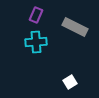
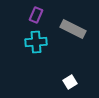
gray rectangle: moved 2 px left, 2 px down
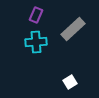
gray rectangle: rotated 70 degrees counterclockwise
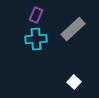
cyan cross: moved 3 px up
white square: moved 4 px right; rotated 16 degrees counterclockwise
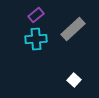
purple rectangle: rotated 28 degrees clockwise
white square: moved 2 px up
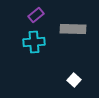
gray rectangle: rotated 45 degrees clockwise
cyan cross: moved 2 px left, 3 px down
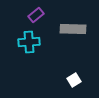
cyan cross: moved 5 px left
white square: rotated 16 degrees clockwise
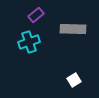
cyan cross: rotated 15 degrees counterclockwise
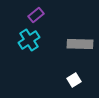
gray rectangle: moved 7 px right, 15 px down
cyan cross: moved 2 px up; rotated 15 degrees counterclockwise
